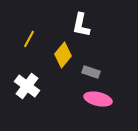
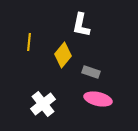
yellow line: moved 3 px down; rotated 24 degrees counterclockwise
white cross: moved 16 px right, 18 px down; rotated 15 degrees clockwise
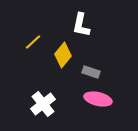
yellow line: moved 4 px right; rotated 42 degrees clockwise
